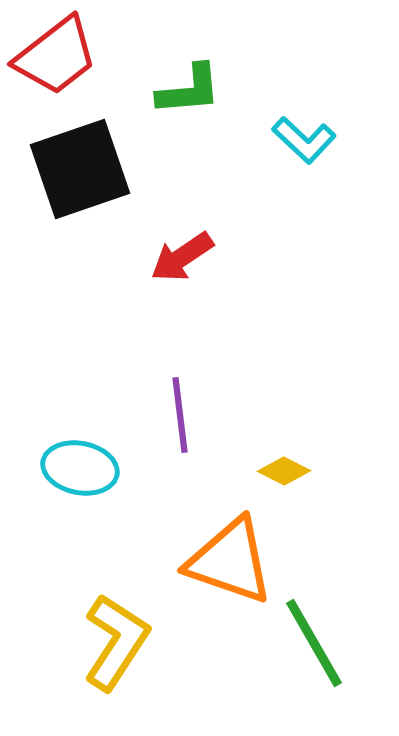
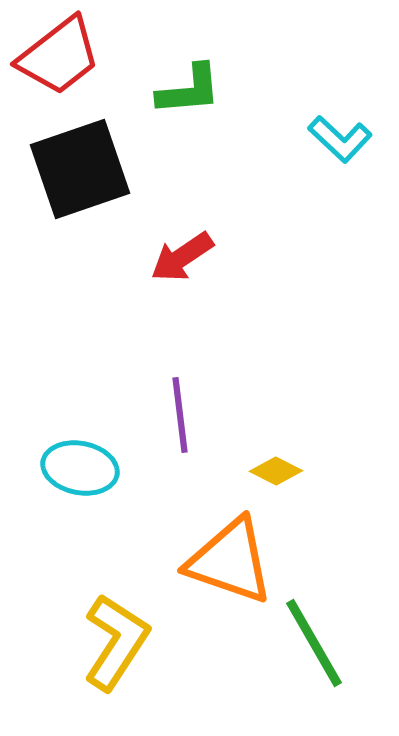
red trapezoid: moved 3 px right
cyan L-shape: moved 36 px right, 1 px up
yellow diamond: moved 8 px left
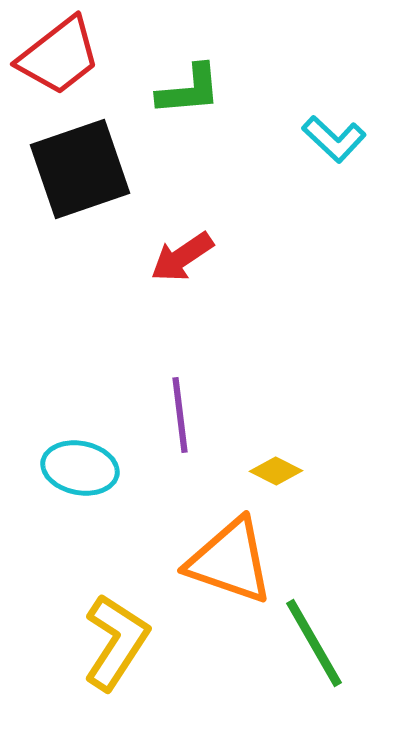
cyan L-shape: moved 6 px left
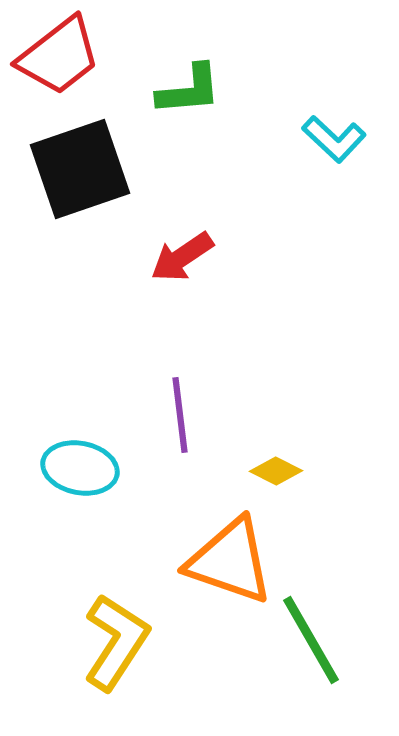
green line: moved 3 px left, 3 px up
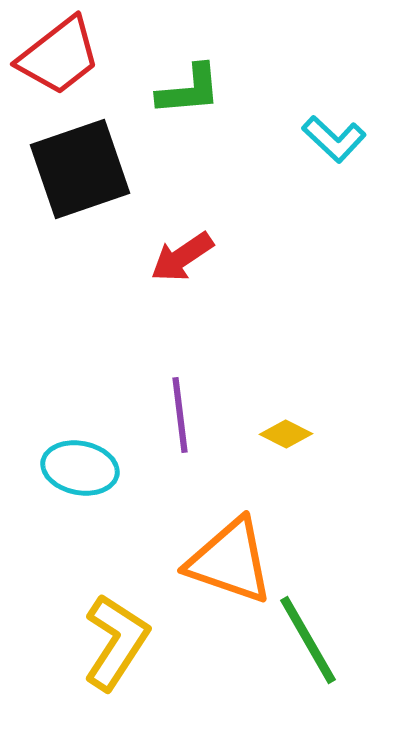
yellow diamond: moved 10 px right, 37 px up
green line: moved 3 px left
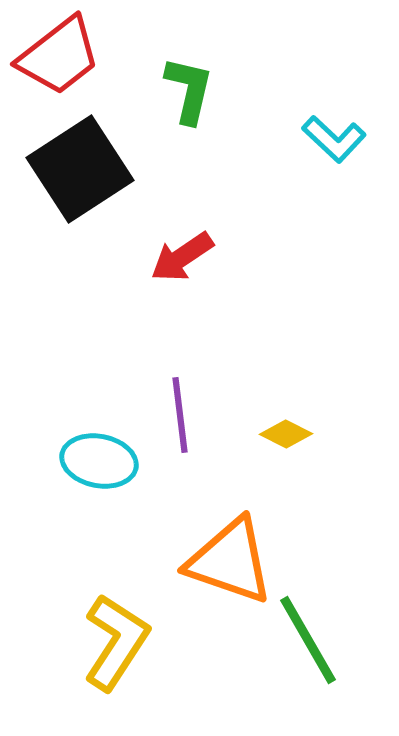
green L-shape: rotated 72 degrees counterclockwise
black square: rotated 14 degrees counterclockwise
cyan ellipse: moved 19 px right, 7 px up
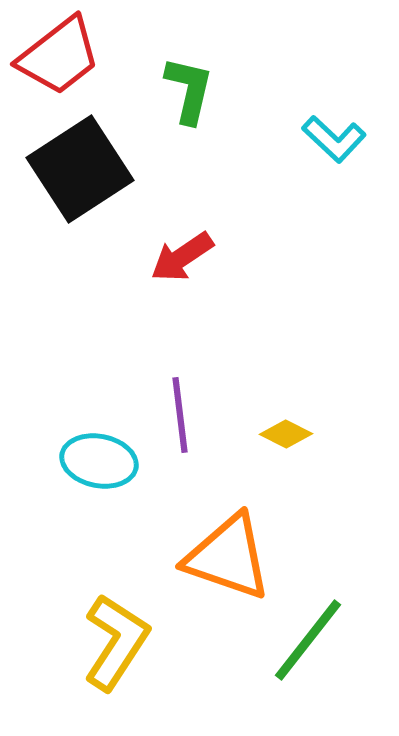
orange triangle: moved 2 px left, 4 px up
green line: rotated 68 degrees clockwise
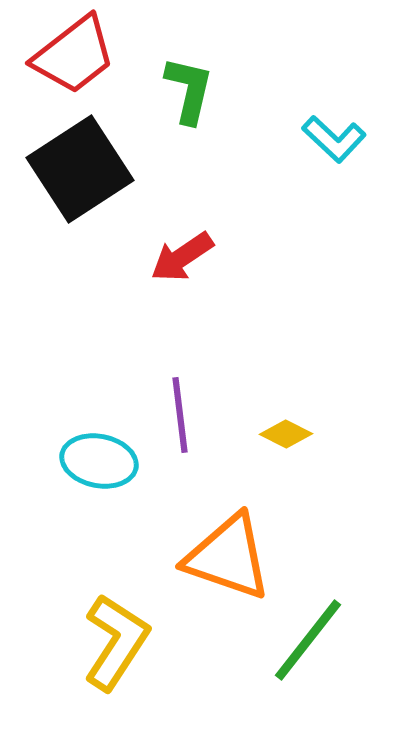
red trapezoid: moved 15 px right, 1 px up
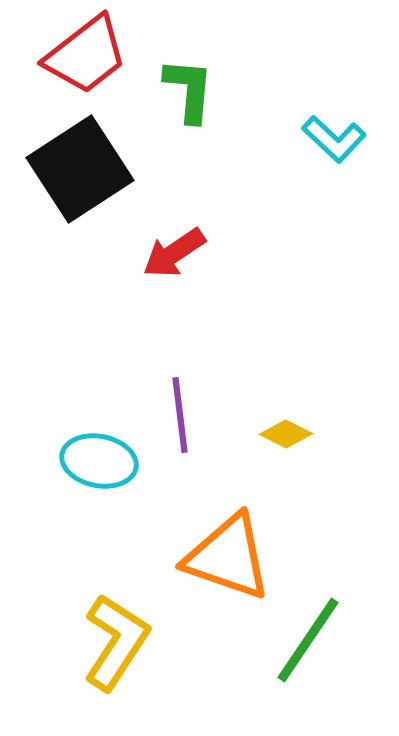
red trapezoid: moved 12 px right
green L-shape: rotated 8 degrees counterclockwise
red arrow: moved 8 px left, 4 px up
green line: rotated 4 degrees counterclockwise
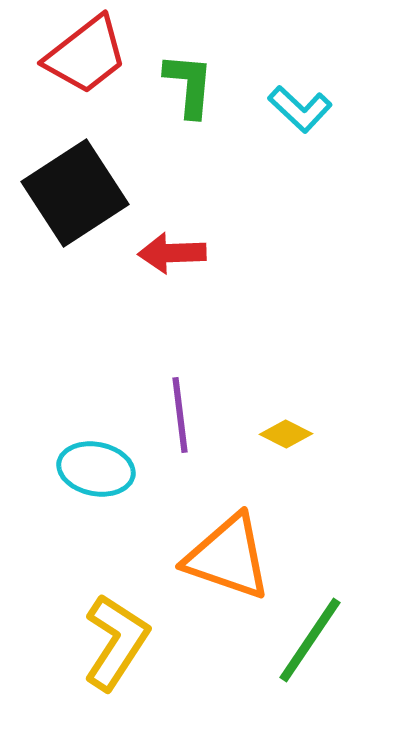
green L-shape: moved 5 px up
cyan L-shape: moved 34 px left, 30 px up
black square: moved 5 px left, 24 px down
red arrow: moved 2 px left; rotated 32 degrees clockwise
cyan ellipse: moved 3 px left, 8 px down
green line: moved 2 px right
